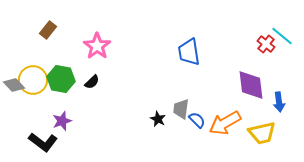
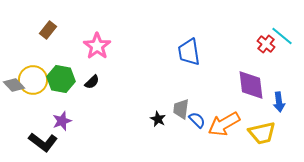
orange arrow: moved 1 px left, 1 px down
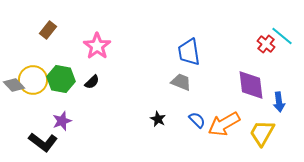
gray trapezoid: moved 27 px up; rotated 105 degrees clockwise
yellow trapezoid: rotated 132 degrees clockwise
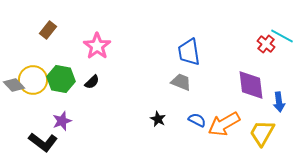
cyan line: rotated 10 degrees counterclockwise
blue semicircle: rotated 18 degrees counterclockwise
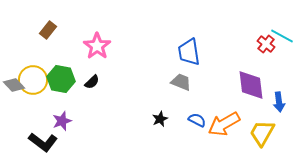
black star: moved 2 px right; rotated 21 degrees clockwise
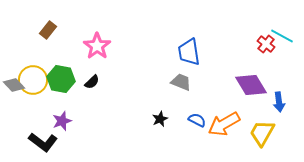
purple diamond: rotated 24 degrees counterclockwise
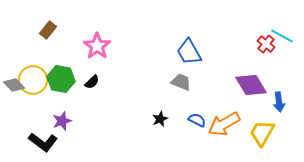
blue trapezoid: rotated 20 degrees counterclockwise
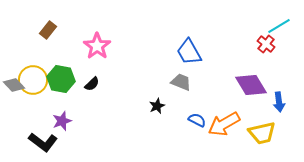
cyan line: moved 3 px left, 10 px up; rotated 60 degrees counterclockwise
black semicircle: moved 2 px down
black star: moved 3 px left, 13 px up
yellow trapezoid: rotated 132 degrees counterclockwise
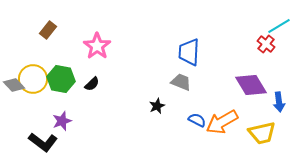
blue trapezoid: rotated 32 degrees clockwise
yellow circle: moved 1 px up
orange arrow: moved 2 px left, 2 px up
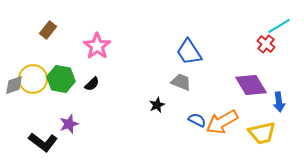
blue trapezoid: rotated 36 degrees counterclockwise
gray diamond: rotated 65 degrees counterclockwise
black star: moved 1 px up
purple star: moved 7 px right, 3 px down
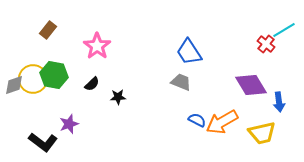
cyan line: moved 5 px right, 4 px down
green hexagon: moved 7 px left, 4 px up
black star: moved 39 px left, 8 px up; rotated 21 degrees clockwise
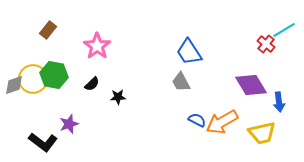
gray trapezoid: rotated 140 degrees counterclockwise
